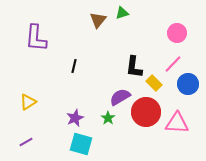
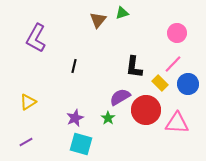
purple L-shape: rotated 24 degrees clockwise
yellow rectangle: moved 6 px right
red circle: moved 2 px up
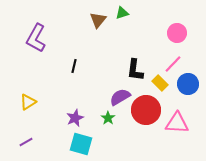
black L-shape: moved 1 px right, 3 px down
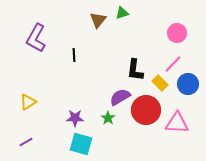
black line: moved 11 px up; rotated 16 degrees counterclockwise
purple star: rotated 24 degrees clockwise
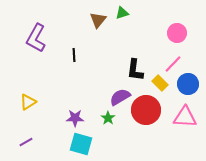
pink triangle: moved 8 px right, 6 px up
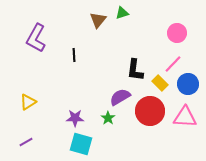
red circle: moved 4 px right, 1 px down
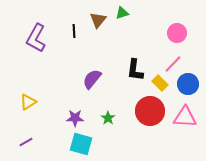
black line: moved 24 px up
purple semicircle: moved 28 px left, 18 px up; rotated 20 degrees counterclockwise
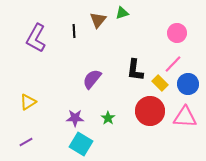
cyan square: rotated 15 degrees clockwise
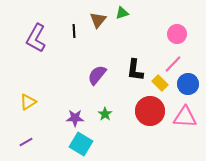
pink circle: moved 1 px down
purple semicircle: moved 5 px right, 4 px up
green star: moved 3 px left, 4 px up
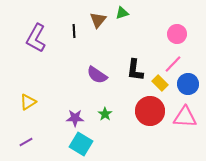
purple semicircle: rotated 95 degrees counterclockwise
